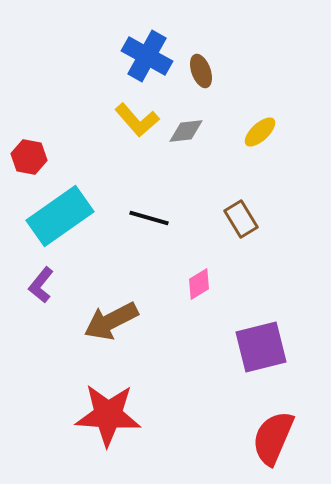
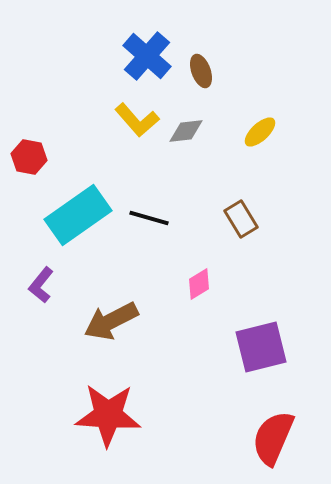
blue cross: rotated 12 degrees clockwise
cyan rectangle: moved 18 px right, 1 px up
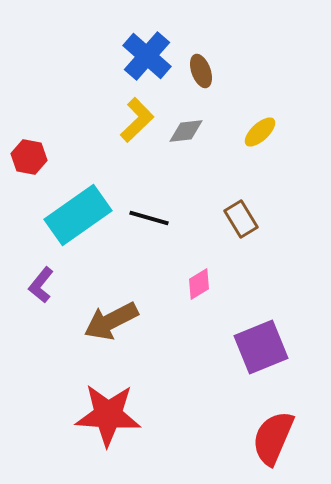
yellow L-shape: rotated 93 degrees counterclockwise
purple square: rotated 8 degrees counterclockwise
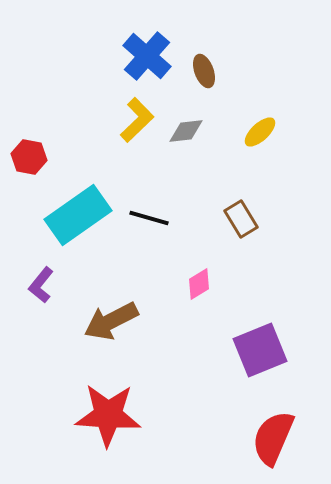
brown ellipse: moved 3 px right
purple square: moved 1 px left, 3 px down
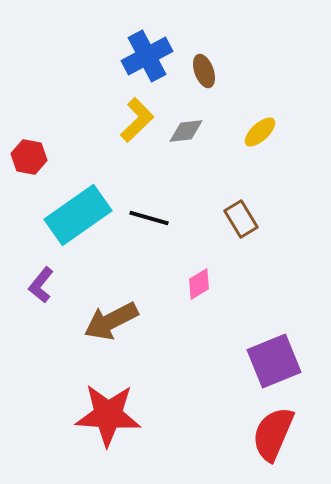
blue cross: rotated 21 degrees clockwise
purple square: moved 14 px right, 11 px down
red semicircle: moved 4 px up
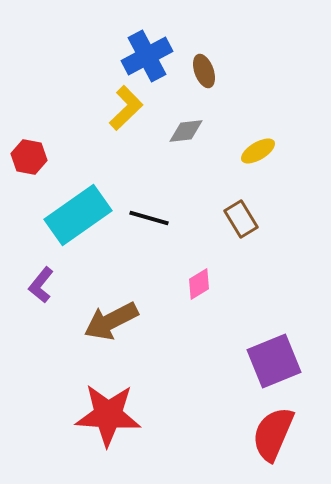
yellow L-shape: moved 11 px left, 12 px up
yellow ellipse: moved 2 px left, 19 px down; rotated 12 degrees clockwise
